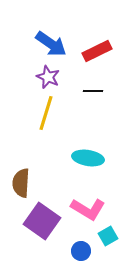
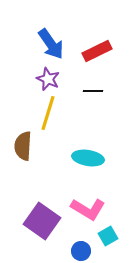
blue arrow: rotated 20 degrees clockwise
purple star: moved 2 px down
yellow line: moved 2 px right
brown semicircle: moved 2 px right, 37 px up
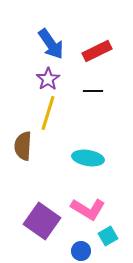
purple star: rotated 15 degrees clockwise
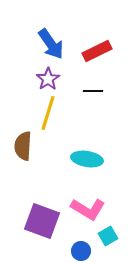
cyan ellipse: moved 1 px left, 1 px down
purple square: rotated 15 degrees counterclockwise
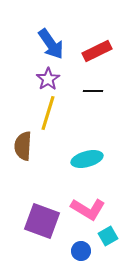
cyan ellipse: rotated 24 degrees counterclockwise
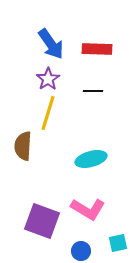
red rectangle: moved 2 px up; rotated 28 degrees clockwise
cyan ellipse: moved 4 px right
cyan square: moved 10 px right, 7 px down; rotated 18 degrees clockwise
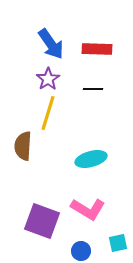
black line: moved 2 px up
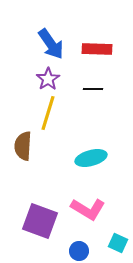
cyan ellipse: moved 1 px up
purple square: moved 2 px left
cyan square: rotated 36 degrees clockwise
blue circle: moved 2 px left
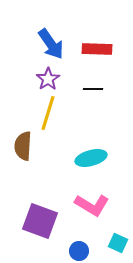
pink L-shape: moved 4 px right, 4 px up
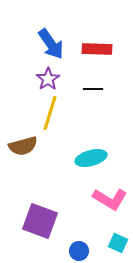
yellow line: moved 2 px right
brown semicircle: rotated 108 degrees counterclockwise
pink L-shape: moved 18 px right, 6 px up
